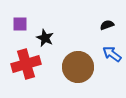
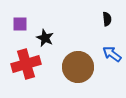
black semicircle: moved 6 px up; rotated 104 degrees clockwise
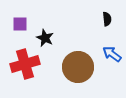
red cross: moved 1 px left
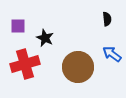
purple square: moved 2 px left, 2 px down
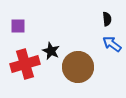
black star: moved 6 px right, 13 px down
blue arrow: moved 10 px up
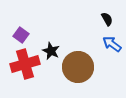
black semicircle: rotated 24 degrees counterclockwise
purple square: moved 3 px right, 9 px down; rotated 35 degrees clockwise
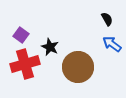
black star: moved 1 px left, 4 px up
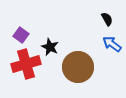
red cross: moved 1 px right
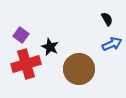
blue arrow: rotated 120 degrees clockwise
brown circle: moved 1 px right, 2 px down
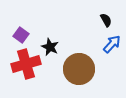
black semicircle: moved 1 px left, 1 px down
blue arrow: rotated 24 degrees counterclockwise
